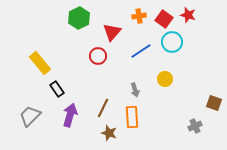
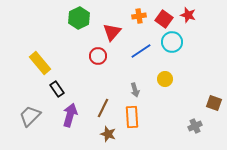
brown star: moved 1 px left, 1 px down
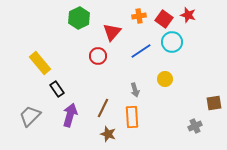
brown square: rotated 28 degrees counterclockwise
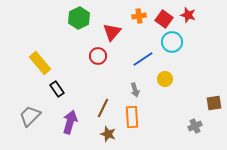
blue line: moved 2 px right, 8 px down
purple arrow: moved 7 px down
